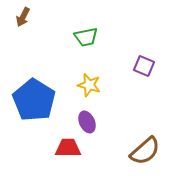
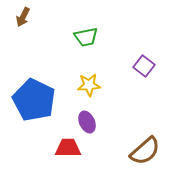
purple square: rotated 15 degrees clockwise
yellow star: rotated 20 degrees counterclockwise
blue pentagon: rotated 6 degrees counterclockwise
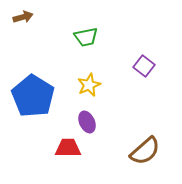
brown arrow: rotated 132 degrees counterclockwise
yellow star: rotated 20 degrees counterclockwise
blue pentagon: moved 1 px left, 4 px up; rotated 6 degrees clockwise
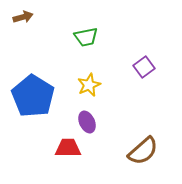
purple square: moved 1 px down; rotated 15 degrees clockwise
brown semicircle: moved 2 px left
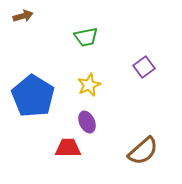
brown arrow: moved 1 px up
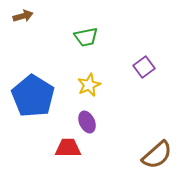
brown semicircle: moved 14 px right, 4 px down
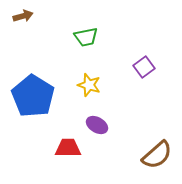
yellow star: rotated 30 degrees counterclockwise
purple ellipse: moved 10 px right, 3 px down; rotated 35 degrees counterclockwise
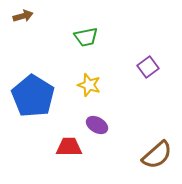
purple square: moved 4 px right
red trapezoid: moved 1 px right, 1 px up
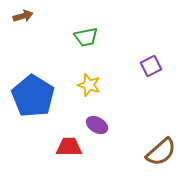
purple square: moved 3 px right, 1 px up; rotated 10 degrees clockwise
brown semicircle: moved 4 px right, 3 px up
